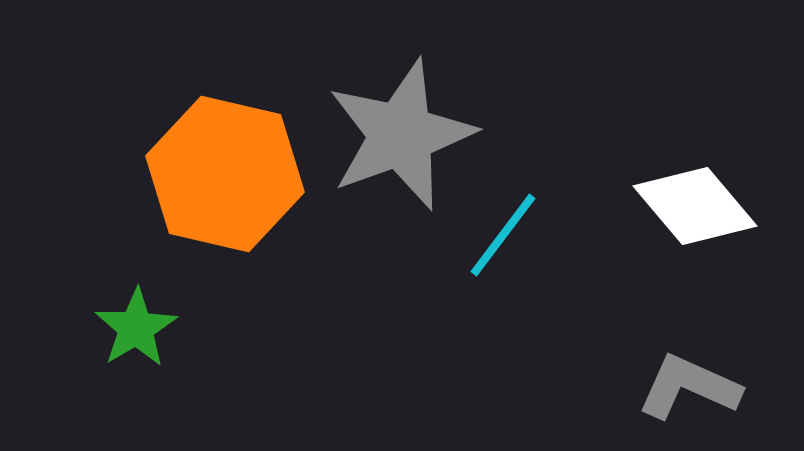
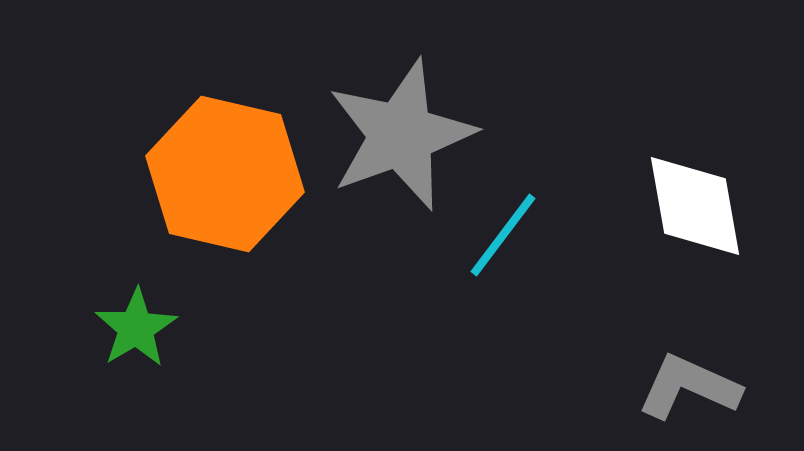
white diamond: rotated 30 degrees clockwise
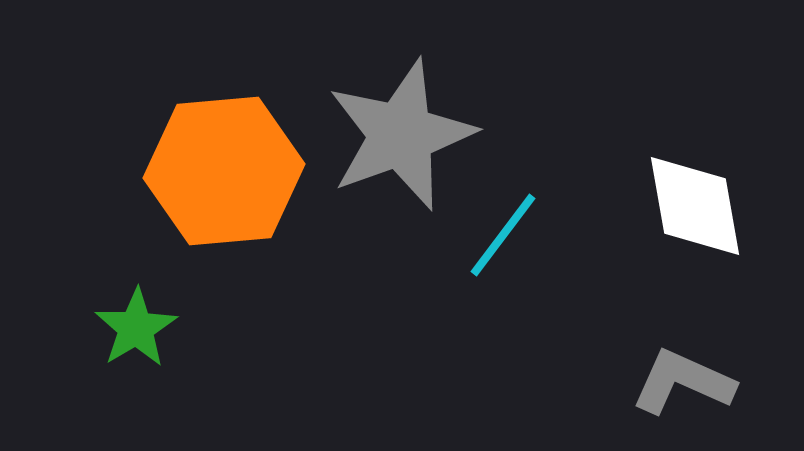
orange hexagon: moved 1 px left, 3 px up; rotated 18 degrees counterclockwise
gray L-shape: moved 6 px left, 5 px up
